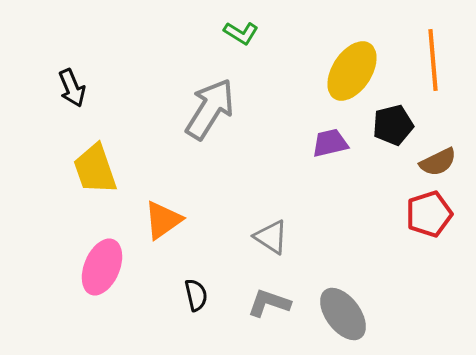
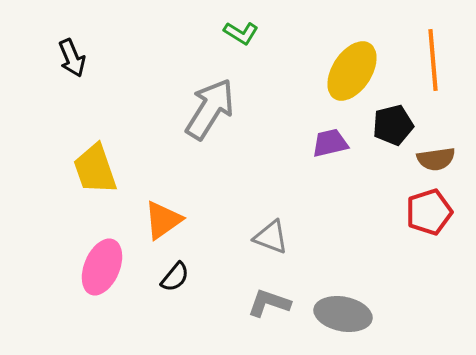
black arrow: moved 30 px up
brown semicircle: moved 2 px left, 3 px up; rotated 18 degrees clockwise
red pentagon: moved 2 px up
gray triangle: rotated 12 degrees counterclockwise
black semicircle: moved 21 px left, 18 px up; rotated 52 degrees clockwise
gray ellipse: rotated 42 degrees counterclockwise
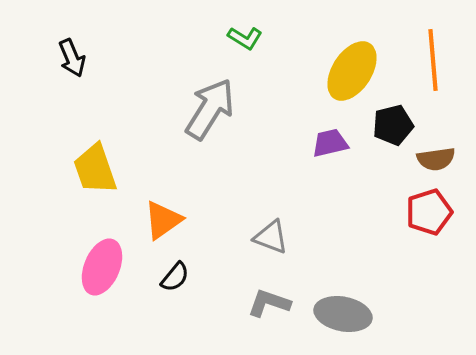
green L-shape: moved 4 px right, 5 px down
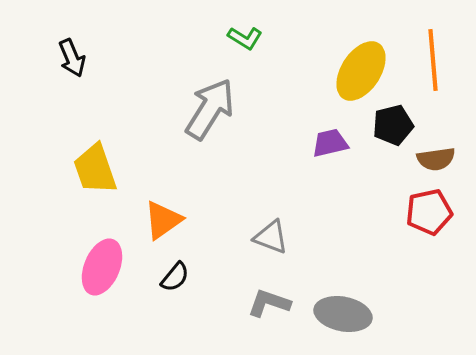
yellow ellipse: moved 9 px right
red pentagon: rotated 6 degrees clockwise
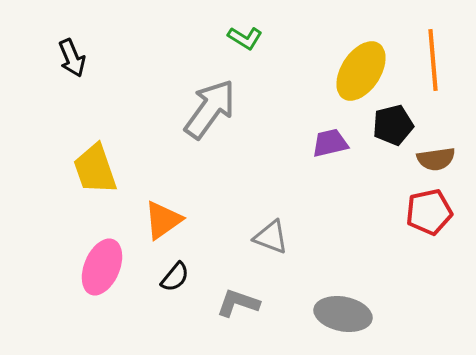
gray arrow: rotated 4 degrees clockwise
gray L-shape: moved 31 px left
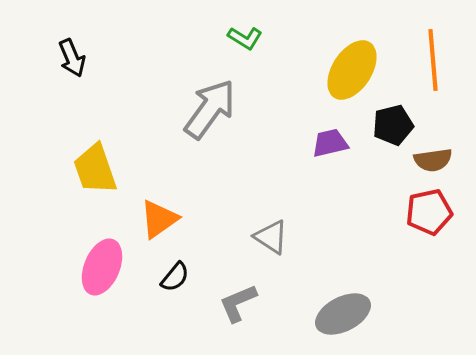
yellow ellipse: moved 9 px left, 1 px up
brown semicircle: moved 3 px left, 1 px down
orange triangle: moved 4 px left, 1 px up
gray triangle: rotated 12 degrees clockwise
gray L-shape: rotated 42 degrees counterclockwise
gray ellipse: rotated 38 degrees counterclockwise
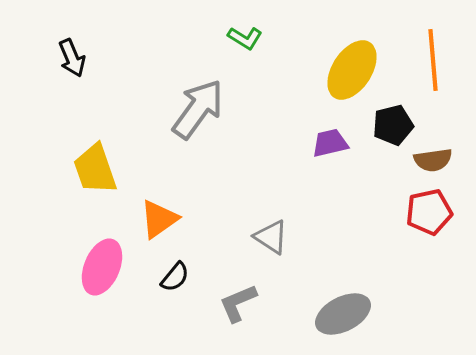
gray arrow: moved 12 px left
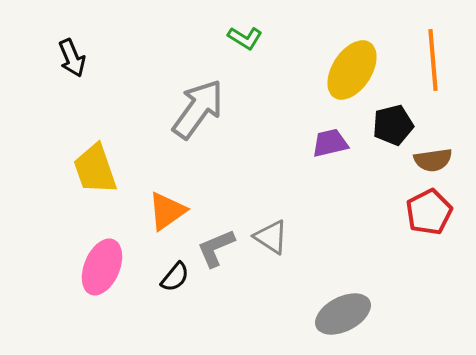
red pentagon: rotated 15 degrees counterclockwise
orange triangle: moved 8 px right, 8 px up
gray L-shape: moved 22 px left, 55 px up
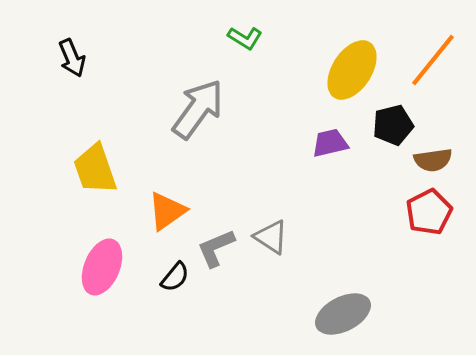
orange line: rotated 44 degrees clockwise
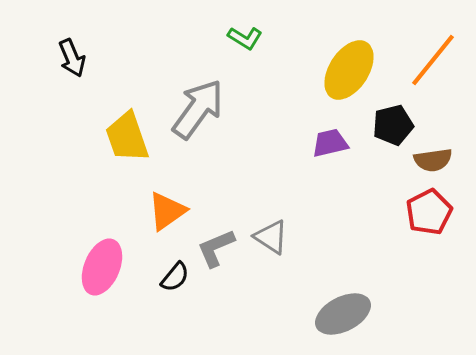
yellow ellipse: moved 3 px left
yellow trapezoid: moved 32 px right, 32 px up
